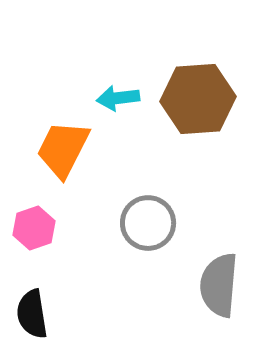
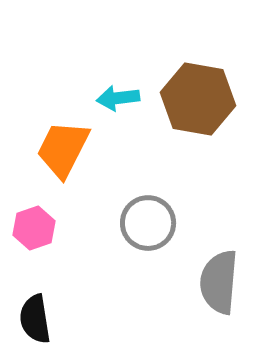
brown hexagon: rotated 14 degrees clockwise
gray semicircle: moved 3 px up
black semicircle: moved 3 px right, 5 px down
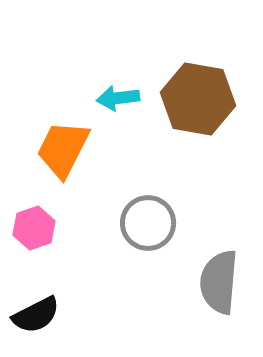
black semicircle: moved 1 px right, 4 px up; rotated 108 degrees counterclockwise
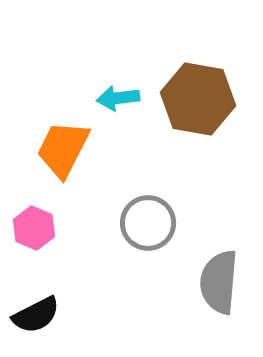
pink hexagon: rotated 18 degrees counterclockwise
